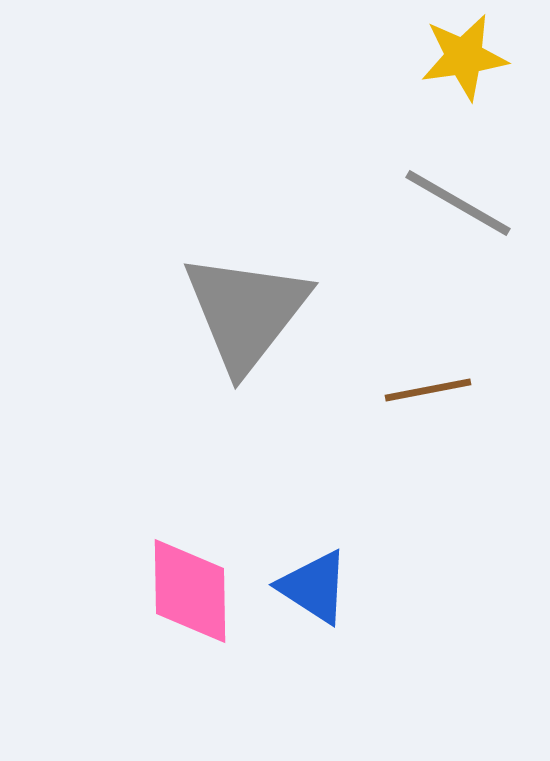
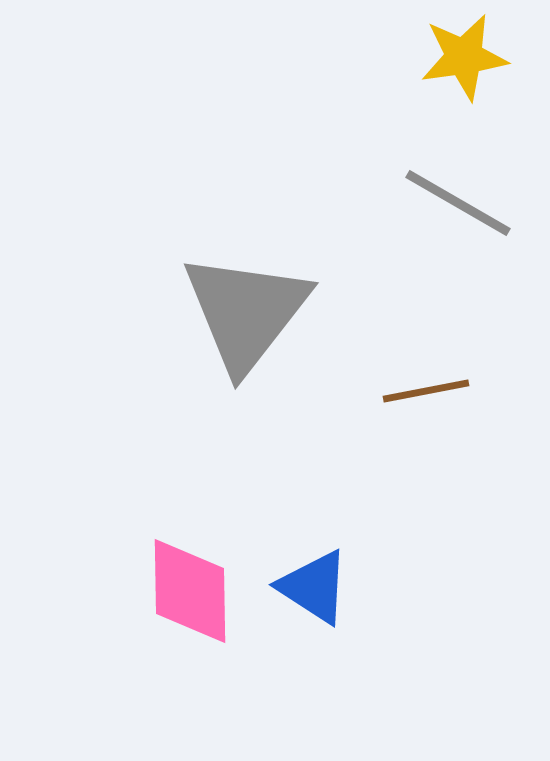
brown line: moved 2 px left, 1 px down
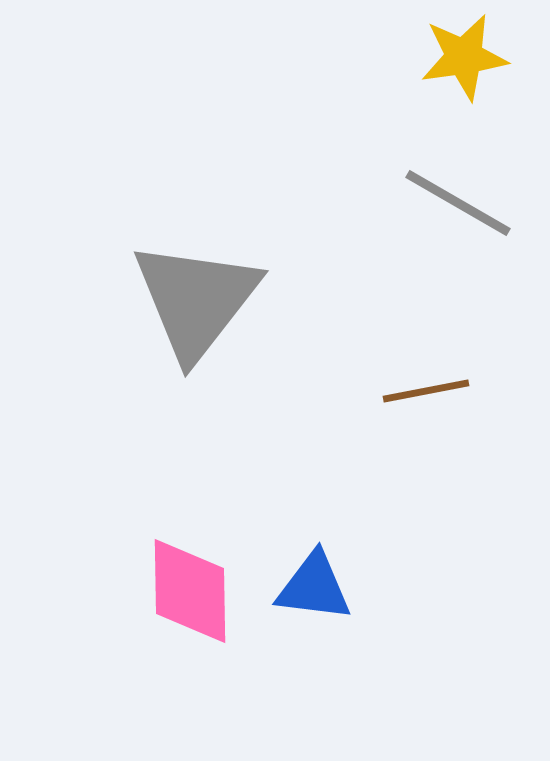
gray triangle: moved 50 px left, 12 px up
blue triangle: rotated 26 degrees counterclockwise
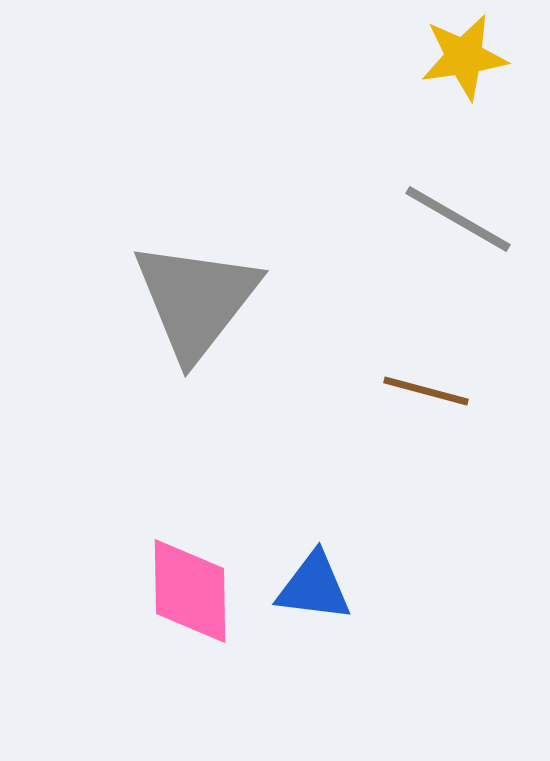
gray line: moved 16 px down
brown line: rotated 26 degrees clockwise
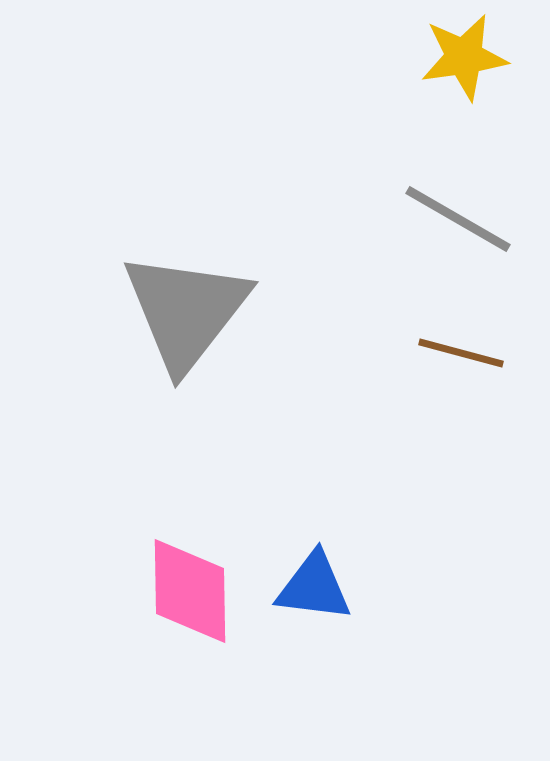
gray triangle: moved 10 px left, 11 px down
brown line: moved 35 px right, 38 px up
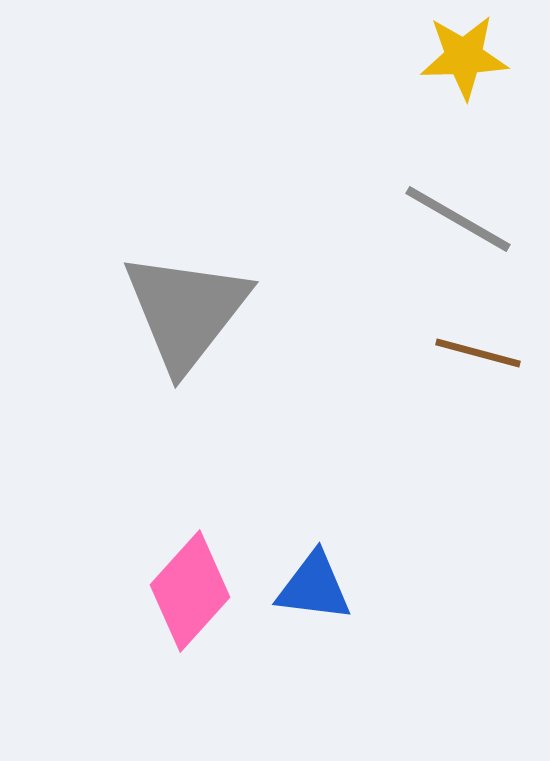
yellow star: rotated 6 degrees clockwise
brown line: moved 17 px right
pink diamond: rotated 43 degrees clockwise
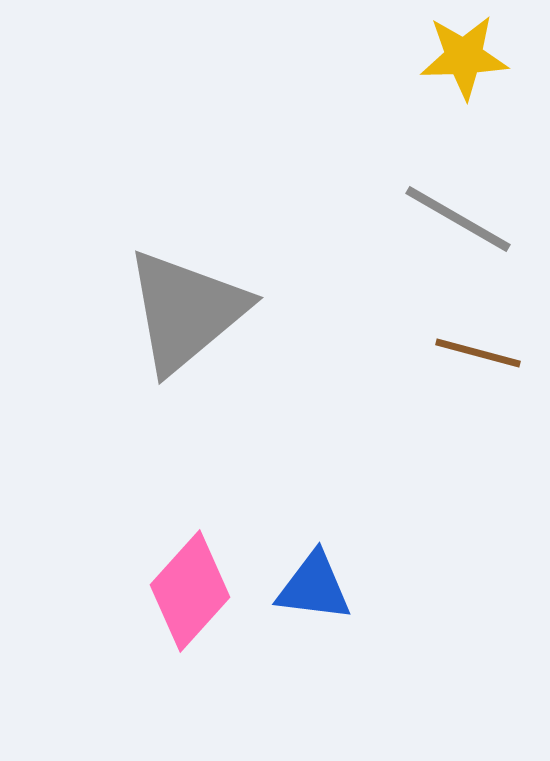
gray triangle: rotated 12 degrees clockwise
